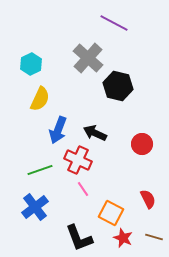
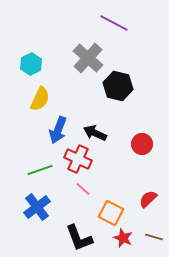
red cross: moved 1 px up
pink line: rotated 14 degrees counterclockwise
red semicircle: rotated 108 degrees counterclockwise
blue cross: moved 2 px right
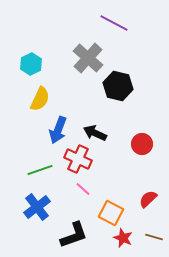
black L-shape: moved 5 px left, 3 px up; rotated 88 degrees counterclockwise
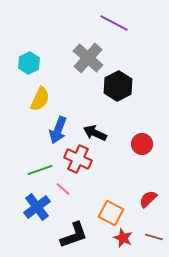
cyan hexagon: moved 2 px left, 1 px up
black hexagon: rotated 20 degrees clockwise
pink line: moved 20 px left
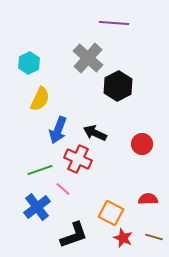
purple line: rotated 24 degrees counterclockwise
red semicircle: rotated 42 degrees clockwise
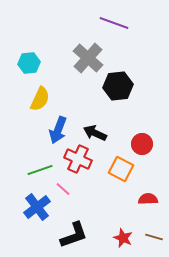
purple line: rotated 16 degrees clockwise
cyan hexagon: rotated 20 degrees clockwise
black hexagon: rotated 20 degrees clockwise
orange square: moved 10 px right, 44 px up
